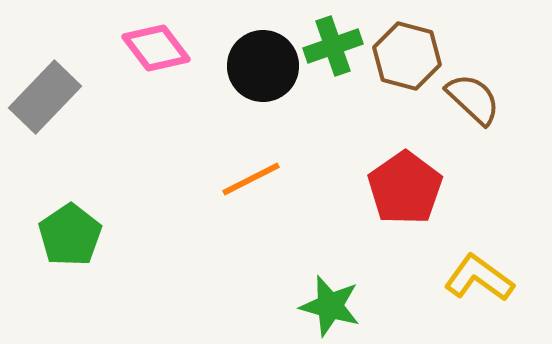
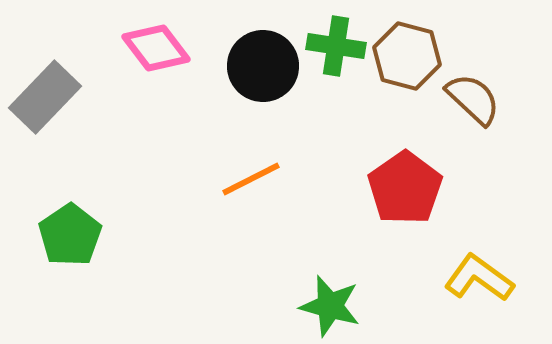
green cross: moved 3 px right; rotated 28 degrees clockwise
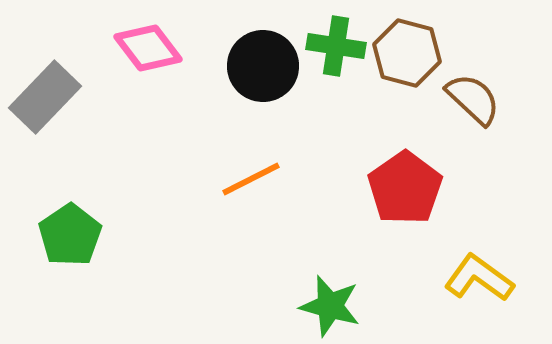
pink diamond: moved 8 px left
brown hexagon: moved 3 px up
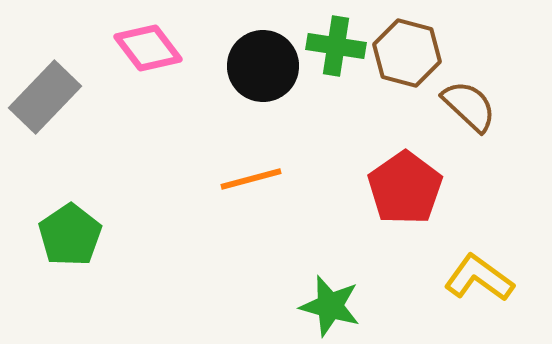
brown semicircle: moved 4 px left, 7 px down
orange line: rotated 12 degrees clockwise
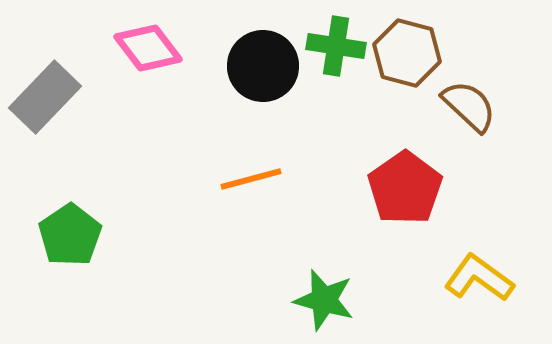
green star: moved 6 px left, 6 px up
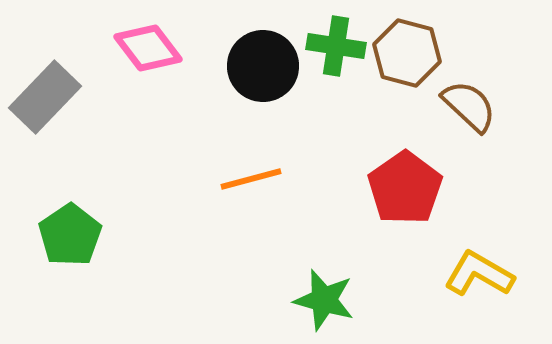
yellow L-shape: moved 4 px up; rotated 6 degrees counterclockwise
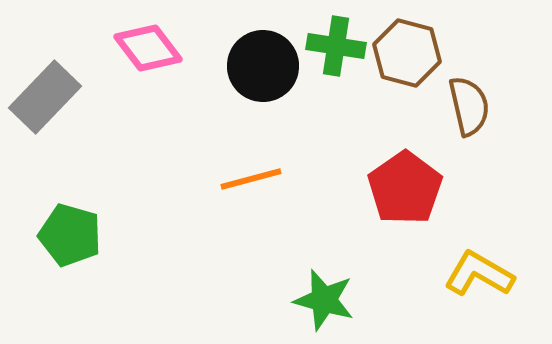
brown semicircle: rotated 34 degrees clockwise
green pentagon: rotated 22 degrees counterclockwise
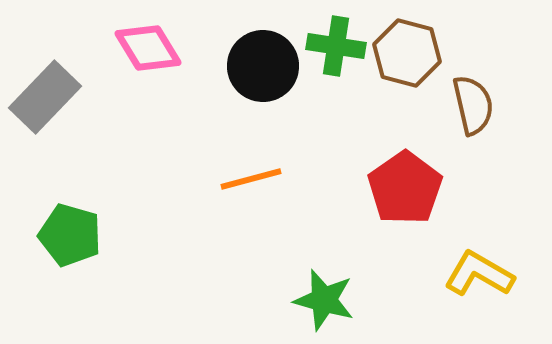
pink diamond: rotated 6 degrees clockwise
brown semicircle: moved 4 px right, 1 px up
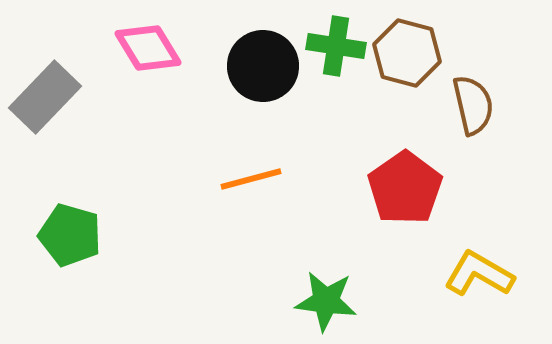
green star: moved 2 px right, 1 px down; rotated 8 degrees counterclockwise
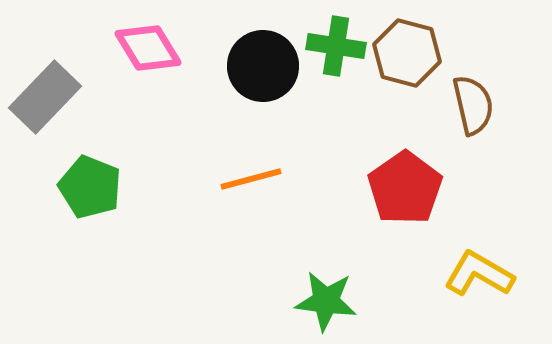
green pentagon: moved 20 px right, 48 px up; rotated 6 degrees clockwise
